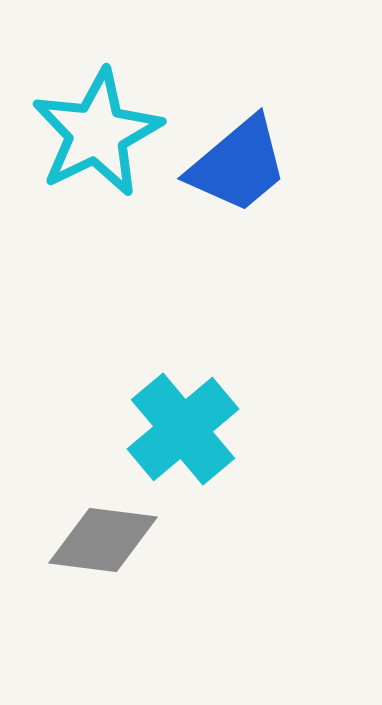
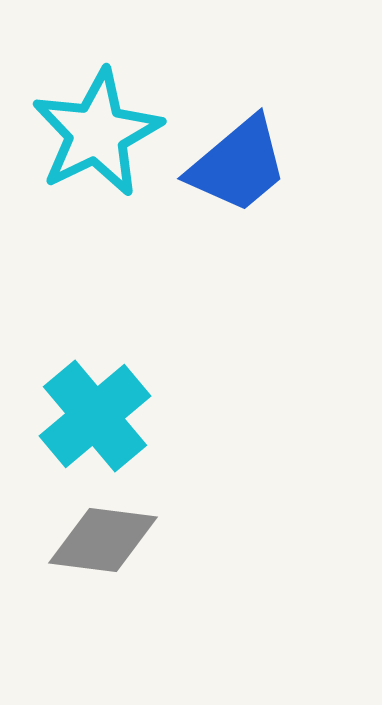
cyan cross: moved 88 px left, 13 px up
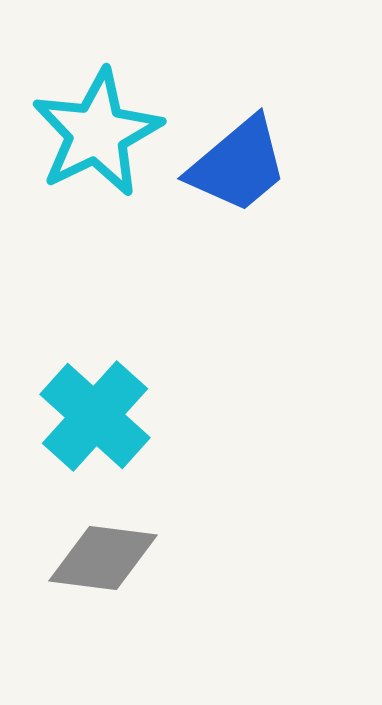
cyan cross: rotated 8 degrees counterclockwise
gray diamond: moved 18 px down
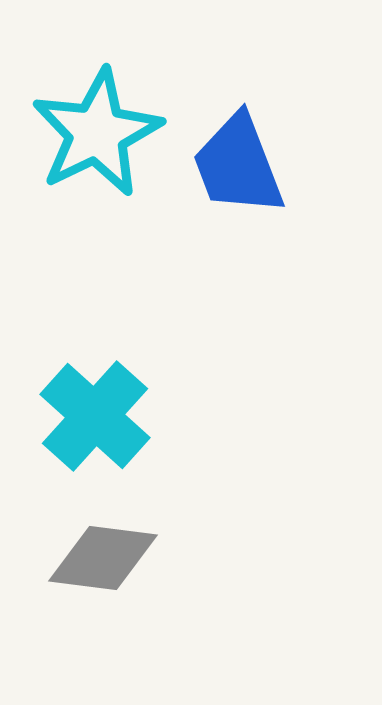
blue trapezoid: rotated 109 degrees clockwise
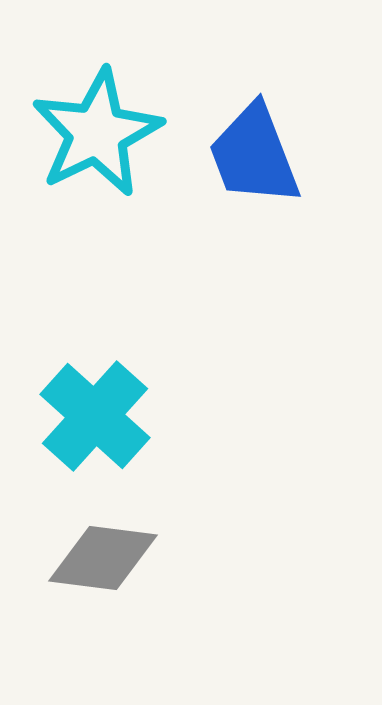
blue trapezoid: moved 16 px right, 10 px up
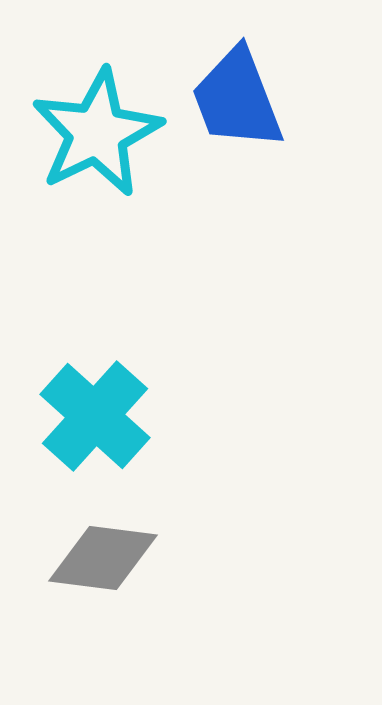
blue trapezoid: moved 17 px left, 56 px up
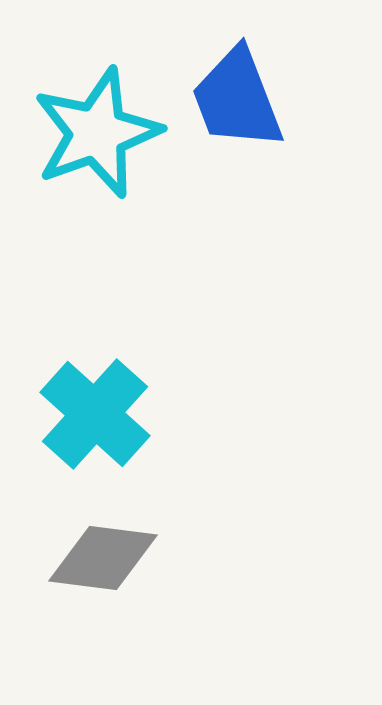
cyan star: rotated 6 degrees clockwise
cyan cross: moved 2 px up
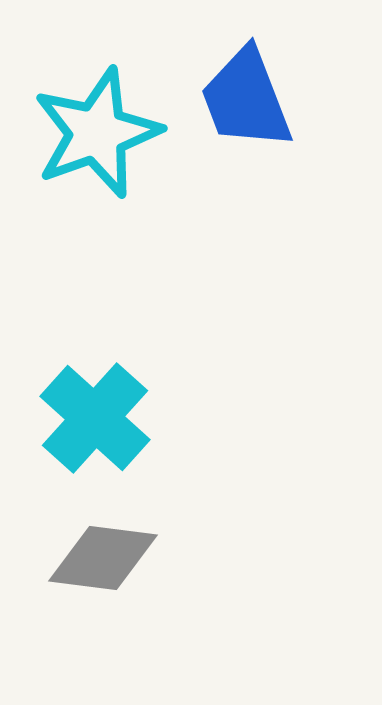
blue trapezoid: moved 9 px right
cyan cross: moved 4 px down
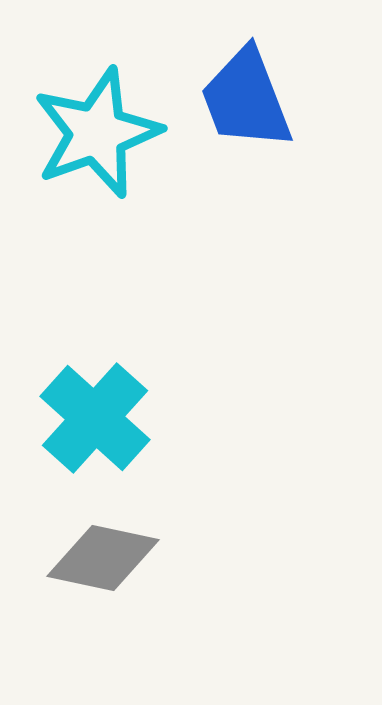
gray diamond: rotated 5 degrees clockwise
